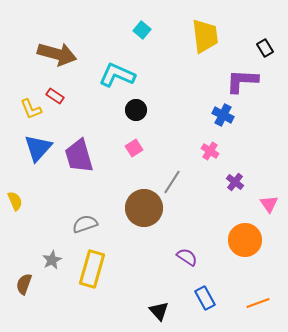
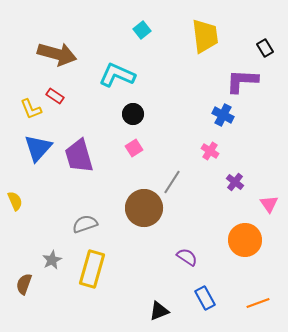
cyan square: rotated 12 degrees clockwise
black circle: moved 3 px left, 4 px down
black triangle: rotated 50 degrees clockwise
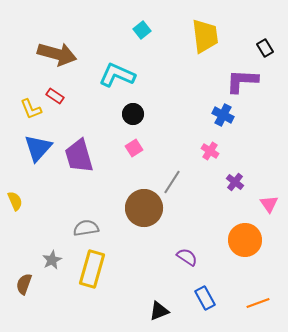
gray semicircle: moved 1 px right, 4 px down; rotated 10 degrees clockwise
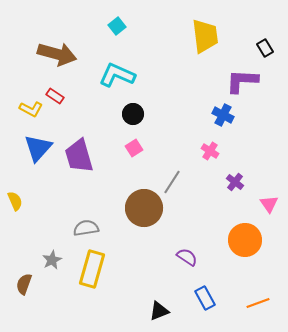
cyan square: moved 25 px left, 4 px up
yellow L-shape: rotated 40 degrees counterclockwise
